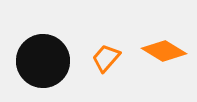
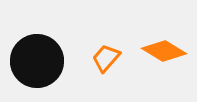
black circle: moved 6 px left
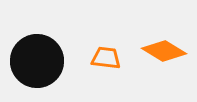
orange trapezoid: rotated 56 degrees clockwise
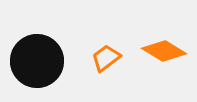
orange trapezoid: rotated 44 degrees counterclockwise
